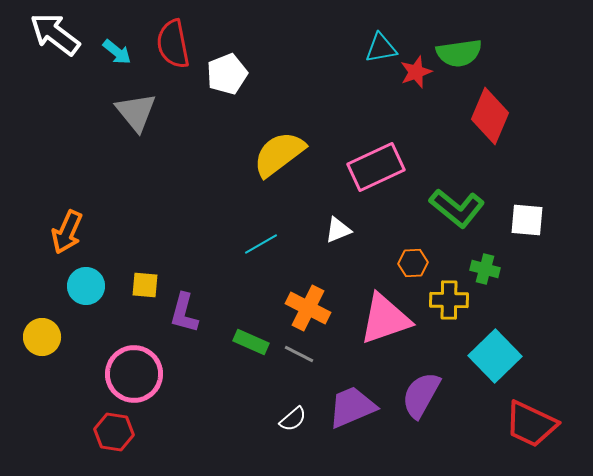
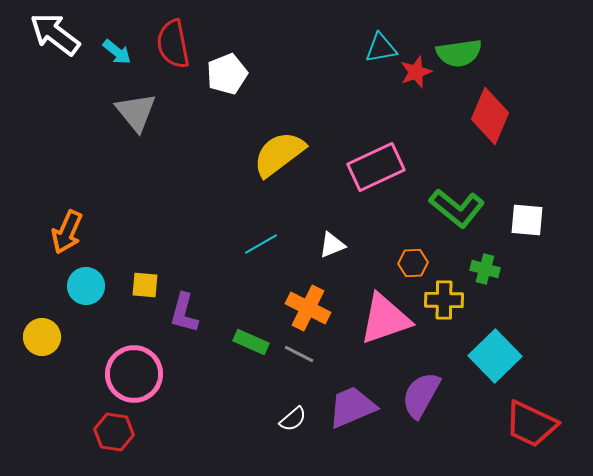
white triangle: moved 6 px left, 15 px down
yellow cross: moved 5 px left
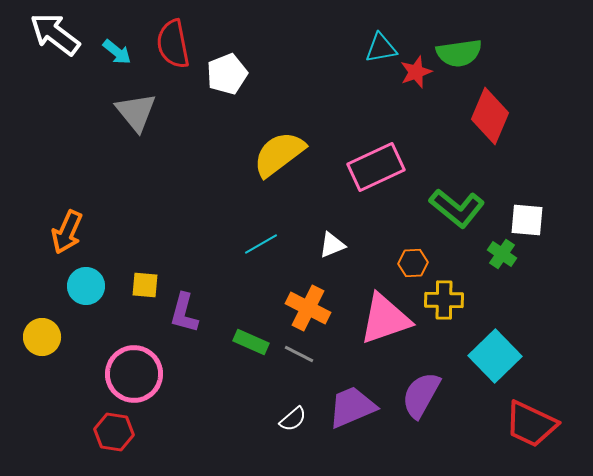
green cross: moved 17 px right, 15 px up; rotated 20 degrees clockwise
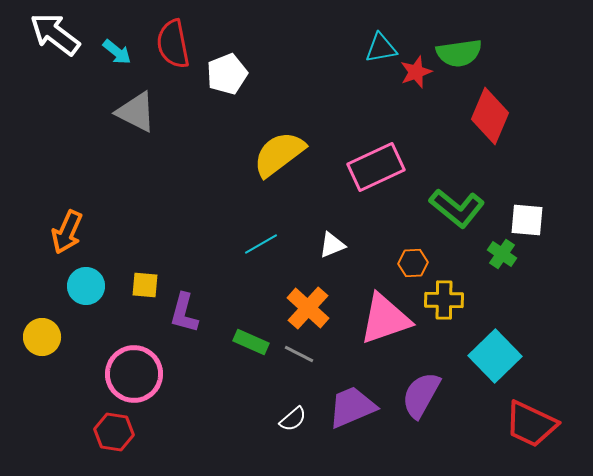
gray triangle: rotated 24 degrees counterclockwise
orange cross: rotated 15 degrees clockwise
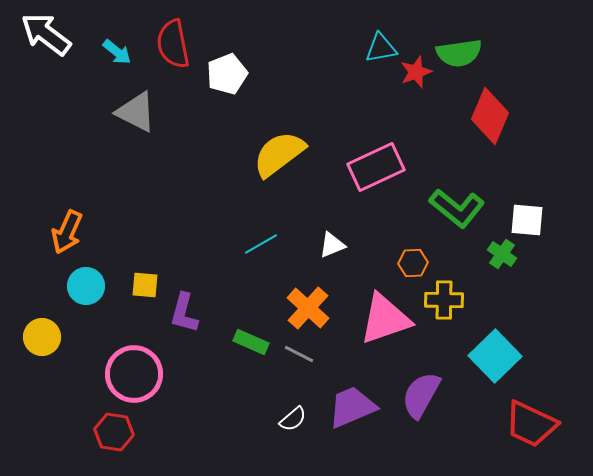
white arrow: moved 9 px left
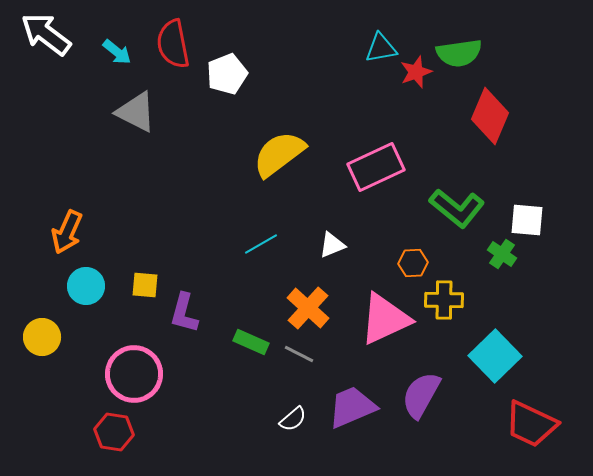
pink triangle: rotated 6 degrees counterclockwise
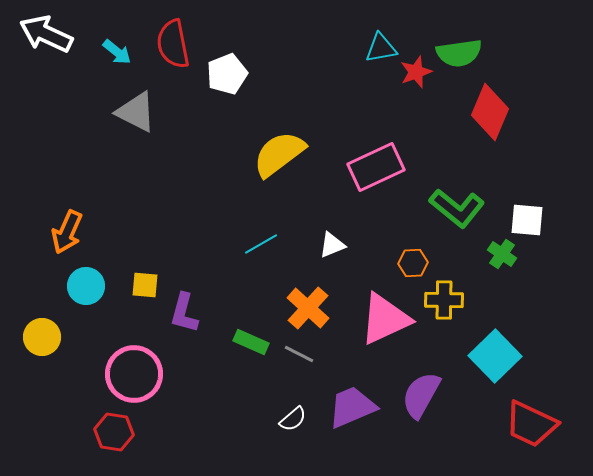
white arrow: rotated 12 degrees counterclockwise
red diamond: moved 4 px up
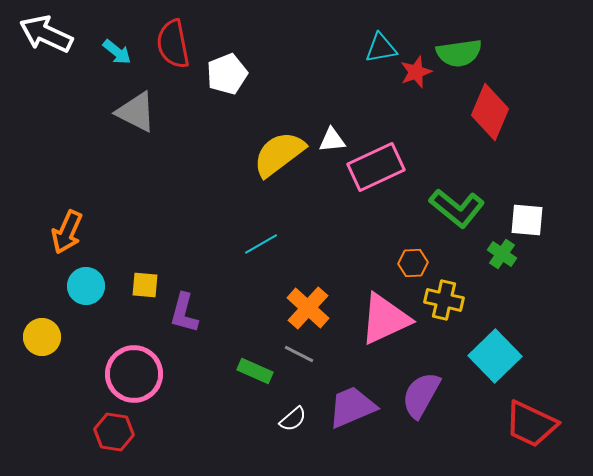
white triangle: moved 105 px up; rotated 16 degrees clockwise
yellow cross: rotated 12 degrees clockwise
green rectangle: moved 4 px right, 29 px down
